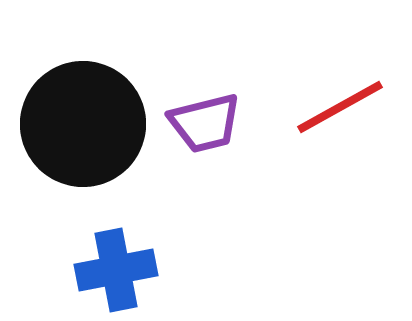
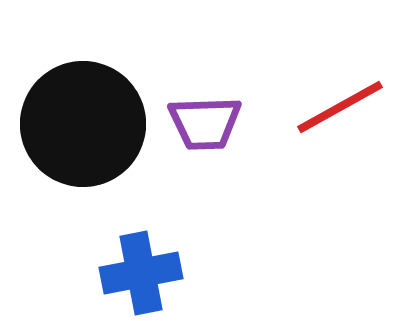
purple trapezoid: rotated 12 degrees clockwise
blue cross: moved 25 px right, 3 px down
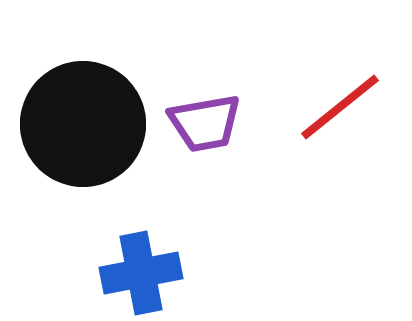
red line: rotated 10 degrees counterclockwise
purple trapezoid: rotated 8 degrees counterclockwise
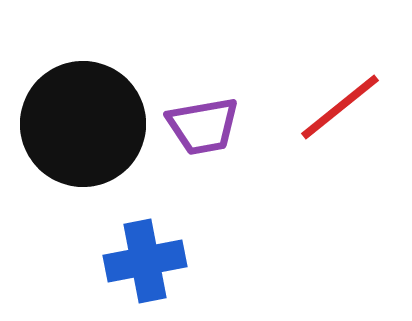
purple trapezoid: moved 2 px left, 3 px down
blue cross: moved 4 px right, 12 px up
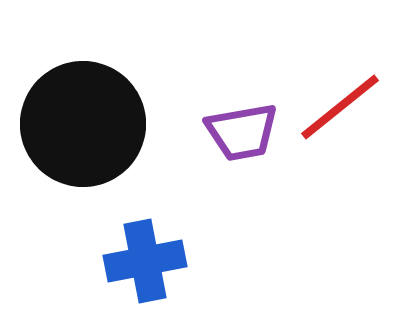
purple trapezoid: moved 39 px right, 6 px down
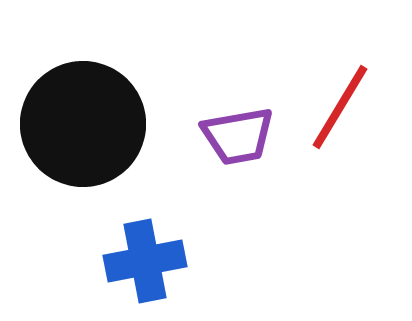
red line: rotated 20 degrees counterclockwise
purple trapezoid: moved 4 px left, 4 px down
